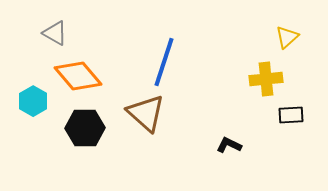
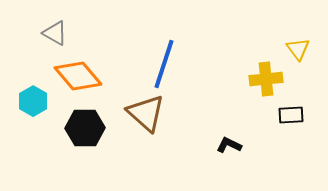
yellow triangle: moved 11 px right, 12 px down; rotated 25 degrees counterclockwise
blue line: moved 2 px down
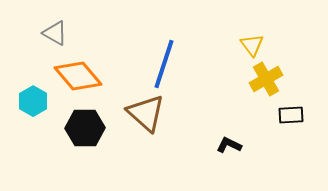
yellow triangle: moved 46 px left, 4 px up
yellow cross: rotated 24 degrees counterclockwise
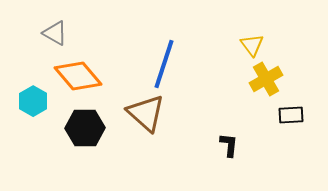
black L-shape: rotated 70 degrees clockwise
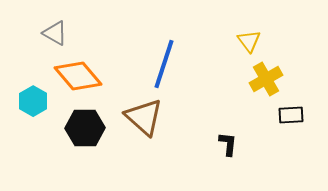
yellow triangle: moved 3 px left, 4 px up
brown triangle: moved 2 px left, 4 px down
black L-shape: moved 1 px left, 1 px up
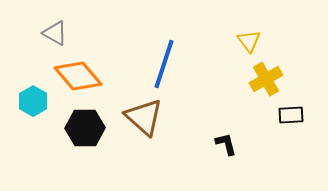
black L-shape: moved 2 px left; rotated 20 degrees counterclockwise
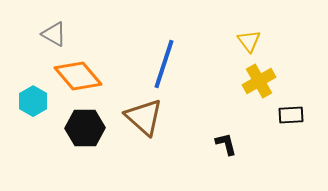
gray triangle: moved 1 px left, 1 px down
yellow cross: moved 7 px left, 2 px down
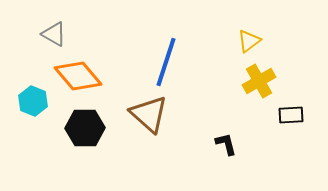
yellow triangle: rotated 30 degrees clockwise
blue line: moved 2 px right, 2 px up
cyan hexagon: rotated 8 degrees counterclockwise
brown triangle: moved 5 px right, 3 px up
